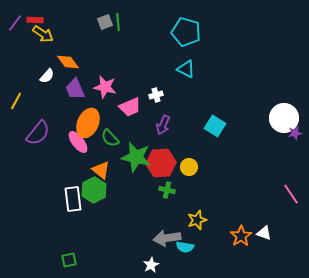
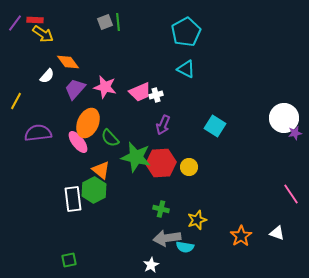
cyan pentagon: rotated 28 degrees clockwise
purple trapezoid: rotated 65 degrees clockwise
pink trapezoid: moved 10 px right, 15 px up
purple semicircle: rotated 136 degrees counterclockwise
green cross: moved 6 px left, 19 px down
white triangle: moved 13 px right
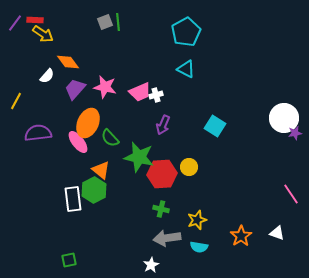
green star: moved 3 px right
red hexagon: moved 1 px right, 11 px down
cyan semicircle: moved 14 px right
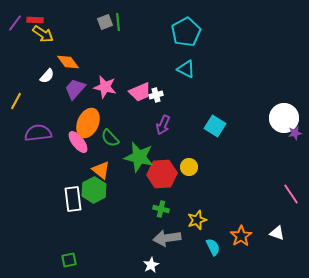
cyan semicircle: moved 14 px right; rotated 126 degrees counterclockwise
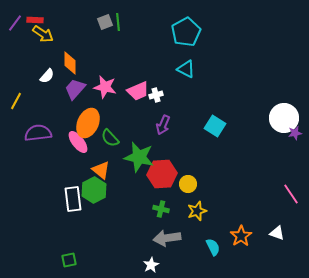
orange diamond: moved 2 px right, 1 px down; rotated 35 degrees clockwise
pink trapezoid: moved 2 px left, 1 px up
yellow circle: moved 1 px left, 17 px down
yellow star: moved 9 px up
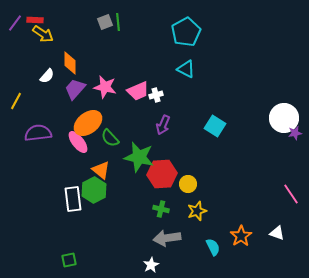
orange ellipse: rotated 28 degrees clockwise
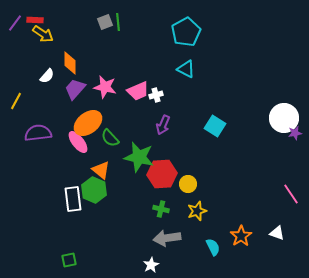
green hexagon: rotated 10 degrees counterclockwise
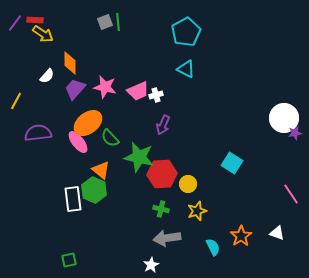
cyan square: moved 17 px right, 37 px down
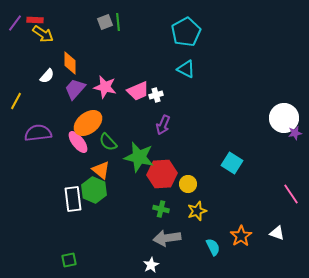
green semicircle: moved 2 px left, 4 px down
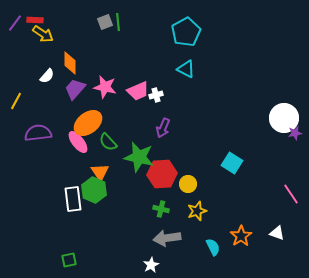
purple arrow: moved 3 px down
orange triangle: moved 1 px left, 2 px down; rotated 18 degrees clockwise
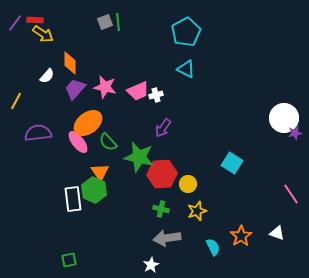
purple arrow: rotated 12 degrees clockwise
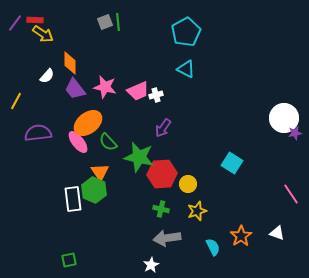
purple trapezoid: rotated 80 degrees counterclockwise
